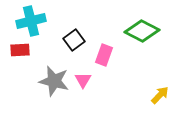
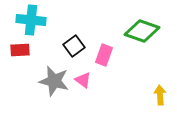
cyan cross: moved 1 px up; rotated 20 degrees clockwise
green diamond: rotated 8 degrees counterclockwise
black square: moved 6 px down
pink triangle: rotated 24 degrees counterclockwise
yellow arrow: rotated 48 degrees counterclockwise
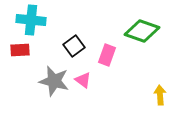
pink rectangle: moved 3 px right
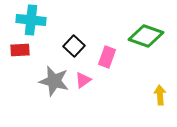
green diamond: moved 4 px right, 5 px down
black square: rotated 10 degrees counterclockwise
pink rectangle: moved 2 px down
pink triangle: rotated 48 degrees clockwise
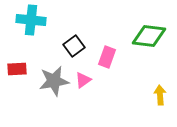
green diamond: moved 3 px right; rotated 12 degrees counterclockwise
black square: rotated 10 degrees clockwise
red rectangle: moved 3 px left, 19 px down
gray star: rotated 24 degrees counterclockwise
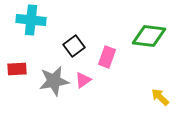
yellow arrow: moved 2 px down; rotated 42 degrees counterclockwise
